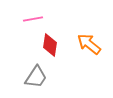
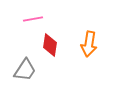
orange arrow: rotated 120 degrees counterclockwise
gray trapezoid: moved 11 px left, 7 px up
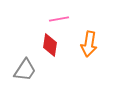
pink line: moved 26 px right
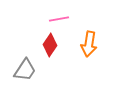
red diamond: rotated 25 degrees clockwise
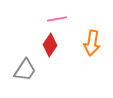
pink line: moved 2 px left
orange arrow: moved 3 px right, 1 px up
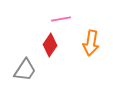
pink line: moved 4 px right
orange arrow: moved 1 px left
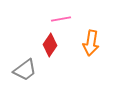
gray trapezoid: rotated 20 degrees clockwise
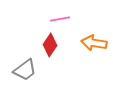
pink line: moved 1 px left
orange arrow: moved 3 px right; rotated 90 degrees clockwise
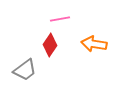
orange arrow: moved 1 px down
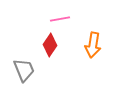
orange arrow: moved 1 px left, 1 px down; rotated 90 degrees counterclockwise
gray trapezoid: moved 1 px left; rotated 75 degrees counterclockwise
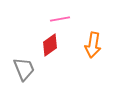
red diamond: rotated 20 degrees clockwise
gray trapezoid: moved 1 px up
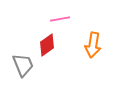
red diamond: moved 3 px left
gray trapezoid: moved 1 px left, 4 px up
